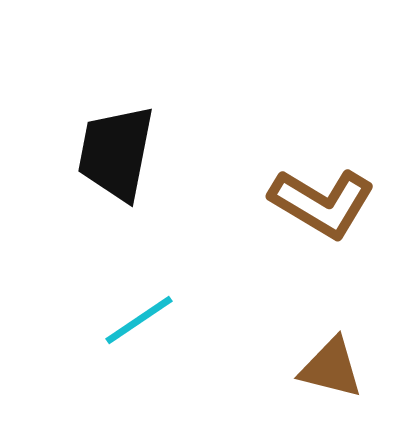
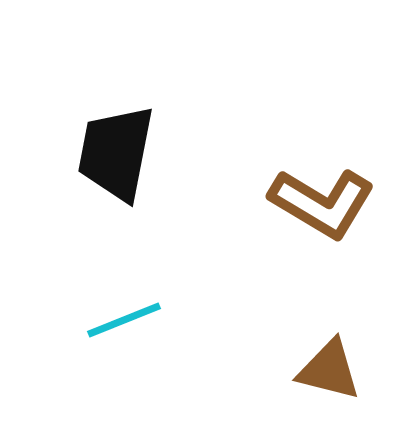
cyan line: moved 15 px left; rotated 12 degrees clockwise
brown triangle: moved 2 px left, 2 px down
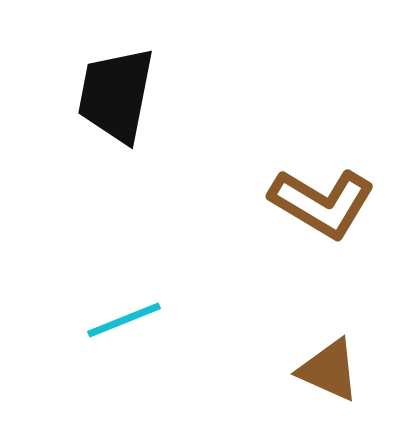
black trapezoid: moved 58 px up
brown triangle: rotated 10 degrees clockwise
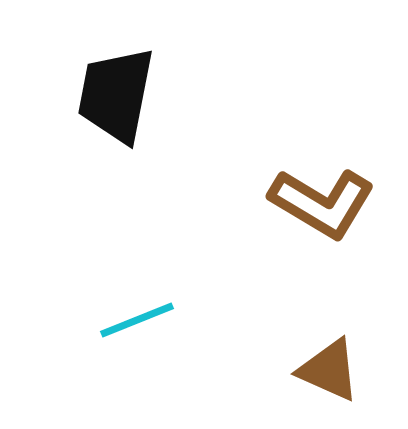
cyan line: moved 13 px right
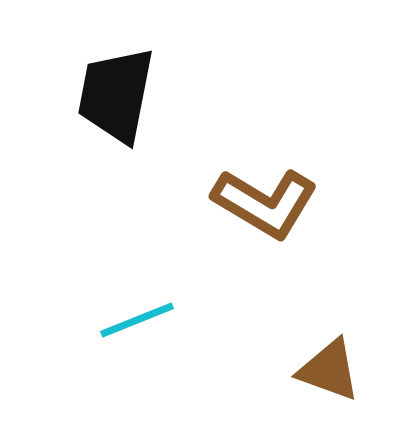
brown L-shape: moved 57 px left
brown triangle: rotated 4 degrees counterclockwise
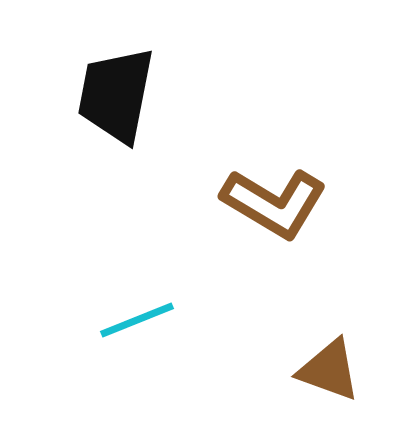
brown L-shape: moved 9 px right
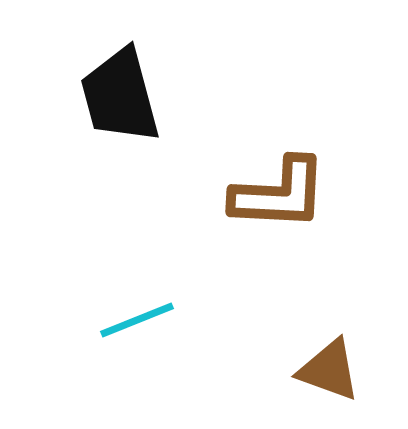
black trapezoid: moved 4 px right, 1 px down; rotated 26 degrees counterclockwise
brown L-shape: moved 5 px right, 9 px up; rotated 28 degrees counterclockwise
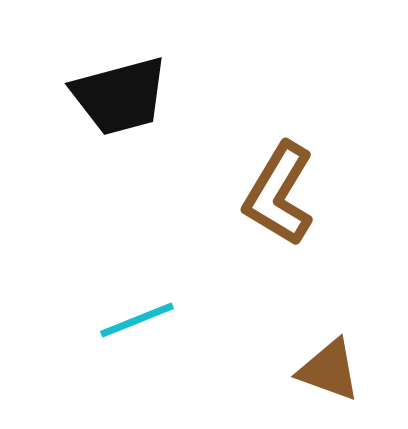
black trapezoid: rotated 90 degrees counterclockwise
brown L-shape: rotated 118 degrees clockwise
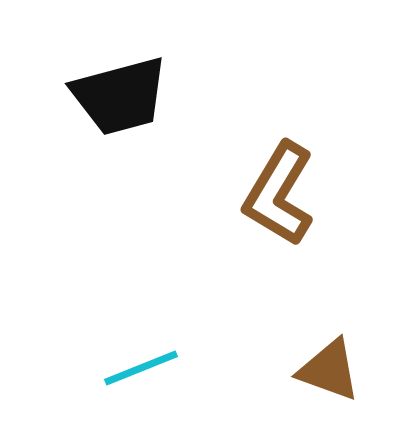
cyan line: moved 4 px right, 48 px down
